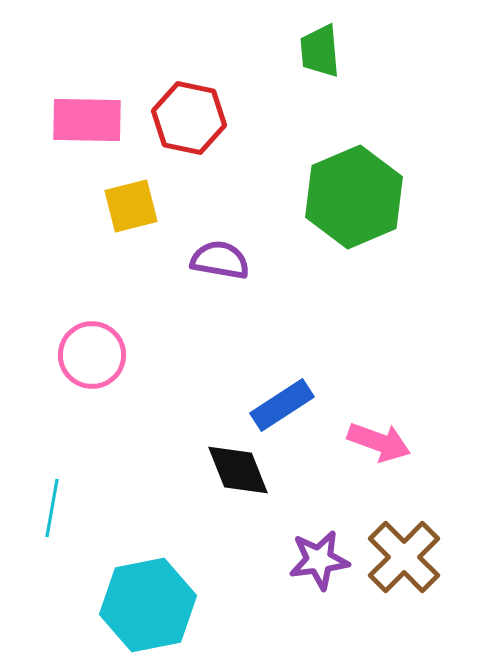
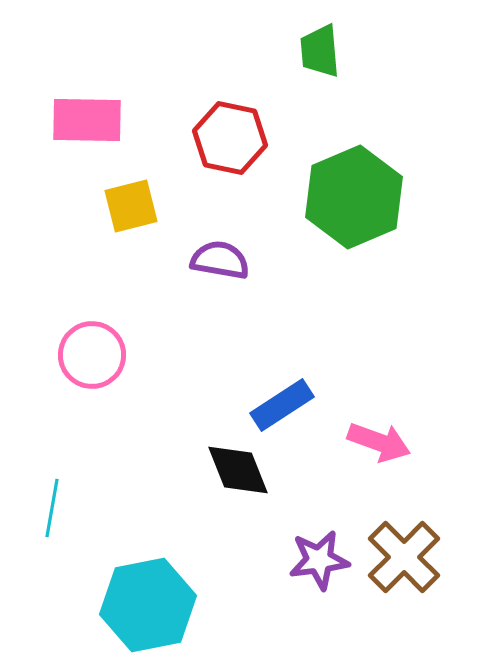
red hexagon: moved 41 px right, 20 px down
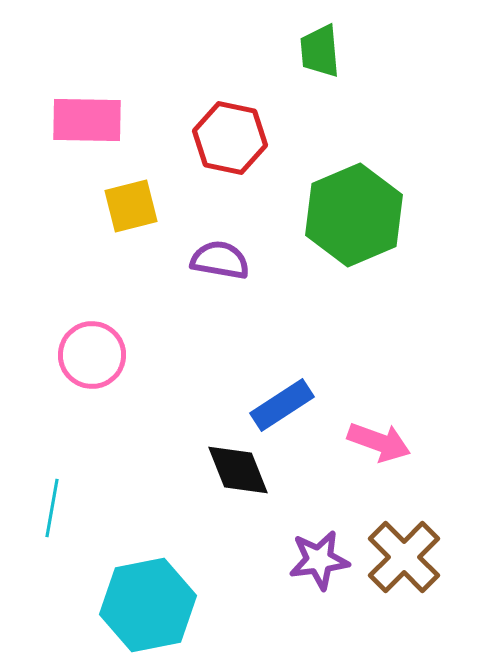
green hexagon: moved 18 px down
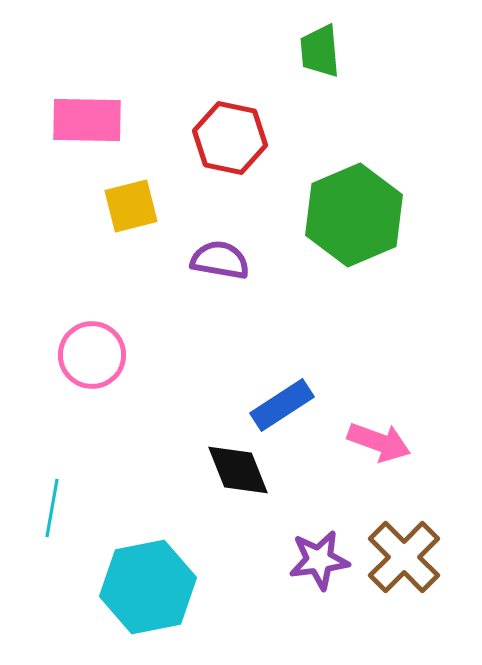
cyan hexagon: moved 18 px up
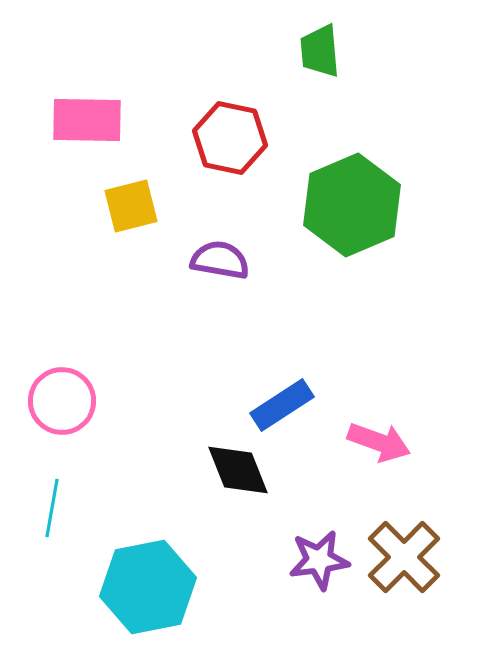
green hexagon: moved 2 px left, 10 px up
pink circle: moved 30 px left, 46 px down
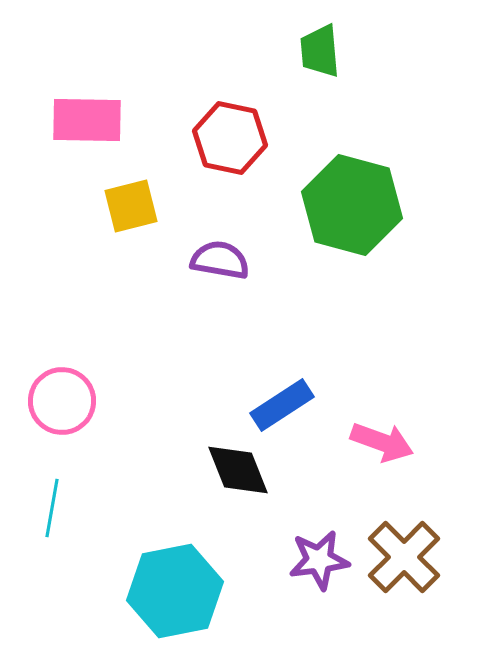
green hexagon: rotated 22 degrees counterclockwise
pink arrow: moved 3 px right
cyan hexagon: moved 27 px right, 4 px down
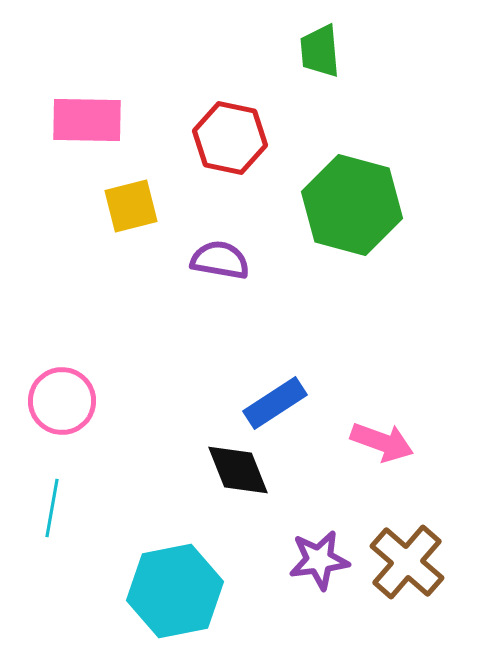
blue rectangle: moved 7 px left, 2 px up
brown cross: moved 3 px right, 5 px down; rotated 4 degrees counterclockwise
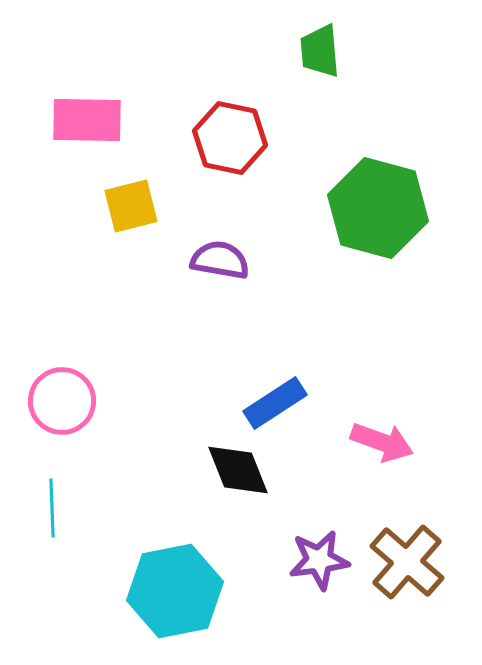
green hexagon: moved 26 px right, 3 px down
cyan line: rotated 12 degrees counterclockwise
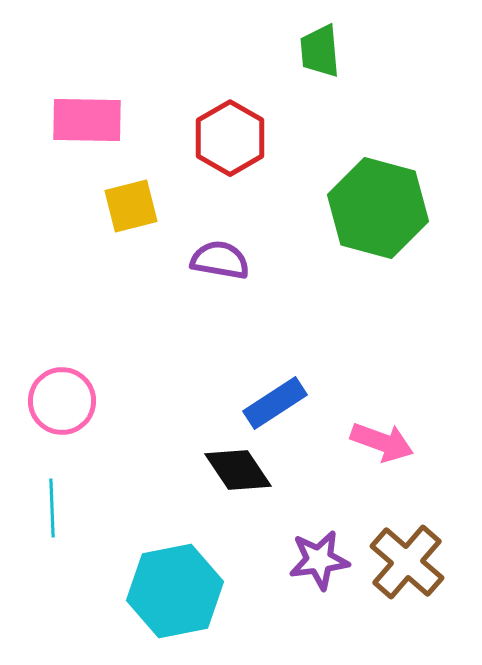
red hexagon: rotated 18 degrees clockwise
black diamond: rotated 12 degrees counterclockwise
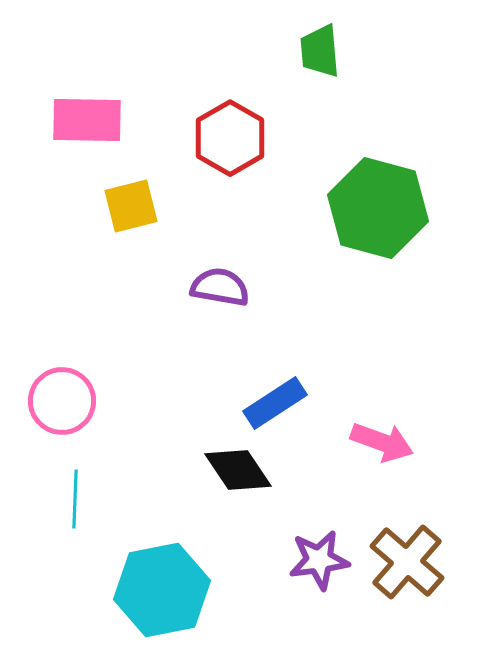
purple semicircle: moved 27 px down
cyan line: moved 23 px right, 9 px up; rotated 4 degrees clockwise
cyan hexagon: moved 13 px left, 1 px up
